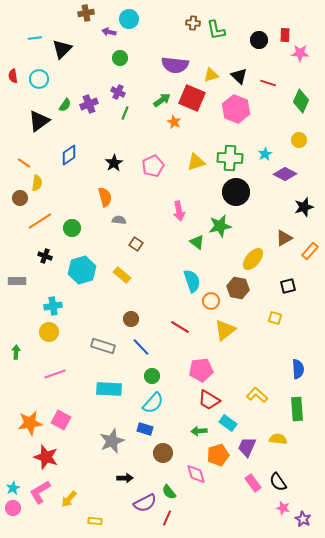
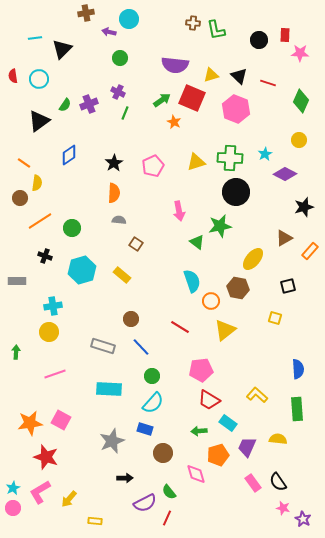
orange semicircle at (105, 197): moved 9 px right, 4 px up; rotated 18 degrees clockwise
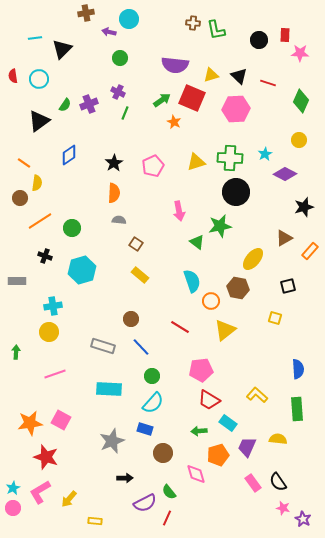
pink hexagon at (236, 109): rotated 24 degrees counterclockwise
yellow rectangle at (122, 275): moved 18 px right
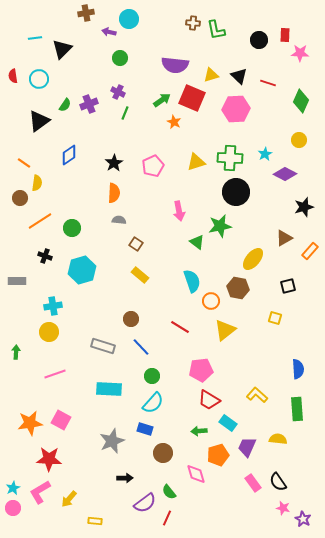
red star at (46, 457): moved 3 px right, 2 px down; rotated 15 degrees counterclockwise
purple semicircle at (145, 503): rotated 10 degrees counterclockwise
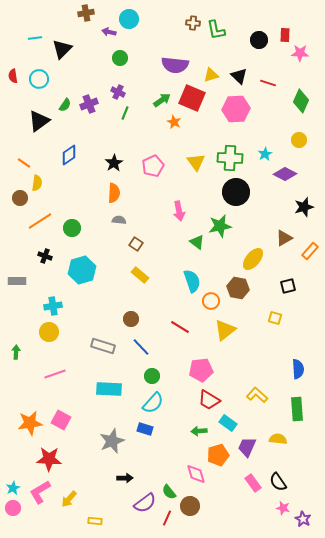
yellow triangle at (196, 162): rotated 48 degrees counterclockwise
brown circle at (163, 453): moved 27 px right, 53 px down
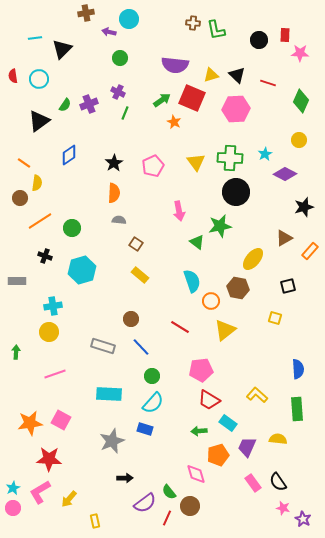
black triangle at (239, 76): moved 2 px left, 1 px up
cyan rectangle at (109, 389): moved 5 px down
yellow rectangle at (95, 521): rotated 72 degrees clockwise
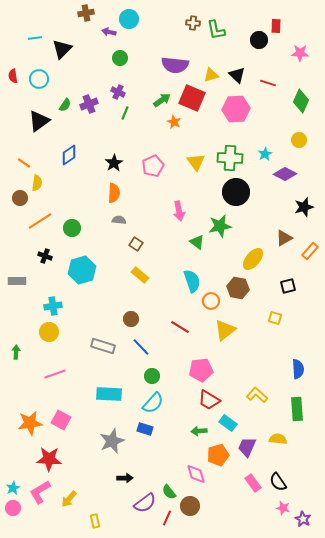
red rectangle at (285, 35): moved 9 px left, 9 px up
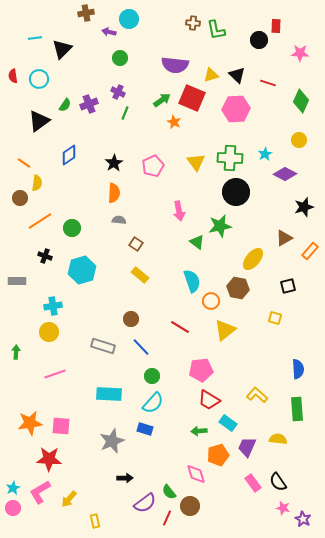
pink square at (61, 420): moved 6 px down; rotated 24 degrees counterclockwise
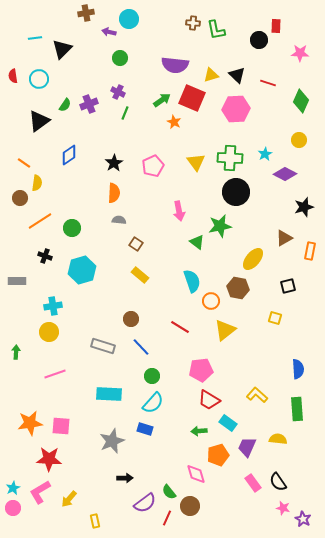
orange rectangle at (310, 251): rotated 30 degrees counterclockwise
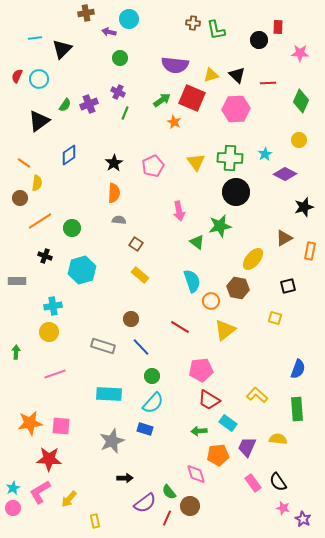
red rectangle at (276, 26): moved 2 px right, 1 px down
red semicircle at (13, 76): moved 4 px right; rotated 32 degrees clockwise
red line at (268, 83): rotated 21 degrees counterclockwise
blue semicircle at (298, 369): rotated 24 degrees clockwise
orange pentagon at (218, 455): rotated 10 degrees clockwise
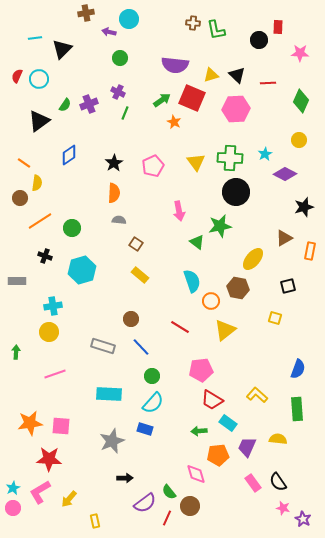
red trapezoid at (209, 400): moved 3 px right
